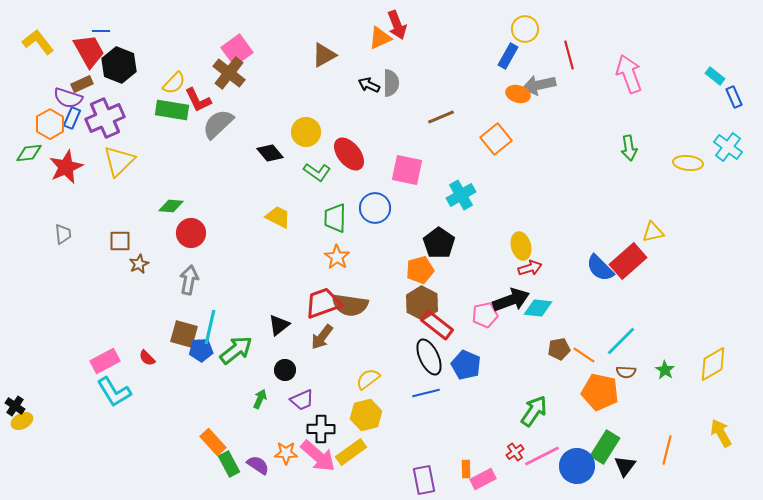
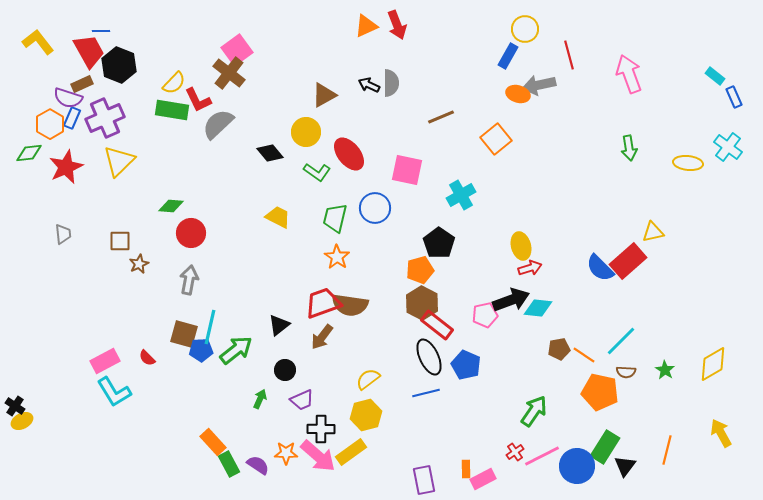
orange triangle at (380, 38): moved 14 px left, 12 px up
brown triangle at (324, 55): moved 40 px down
green trapezoid at (335, 218): rotated 12 degrees clockwise
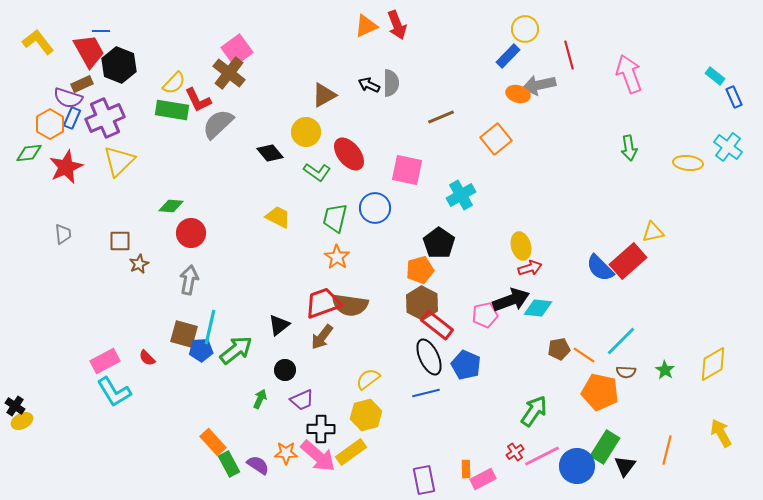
blue rectangle at (508, 56): rotated 15 degrees clockwise
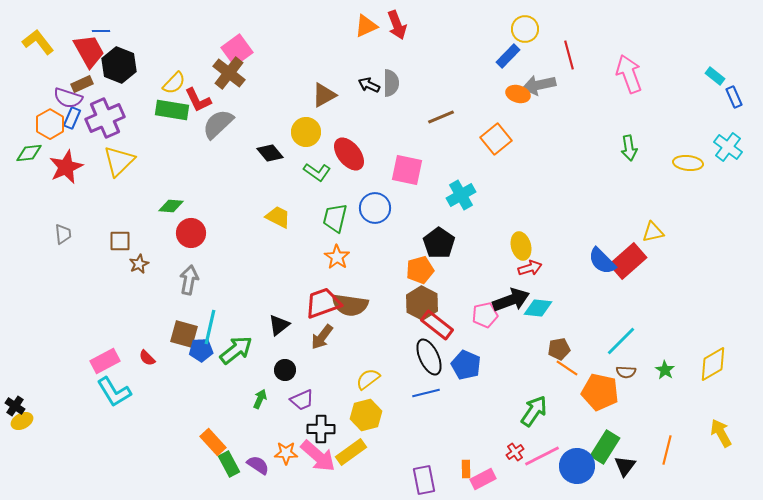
blue semicircle at (600, 268): moved 2 px right, 7 px up
orange line at (584, 355): moved 17 px left, 13 px down
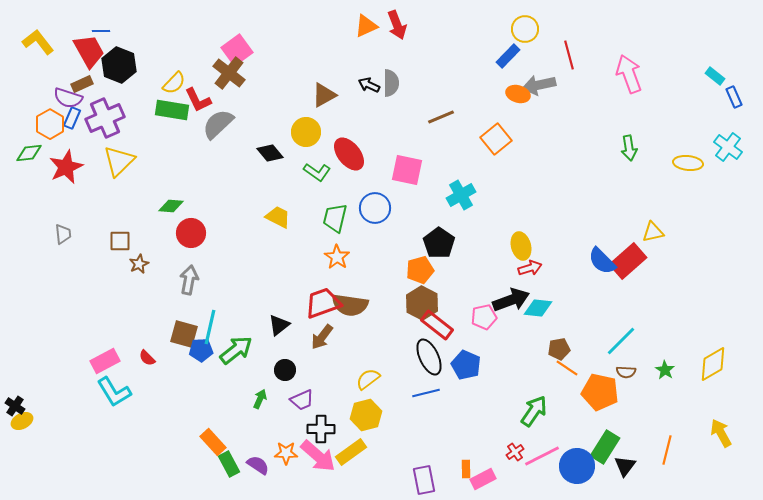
pink pentagon at (485, 315): moved 1 px left, 2 px down
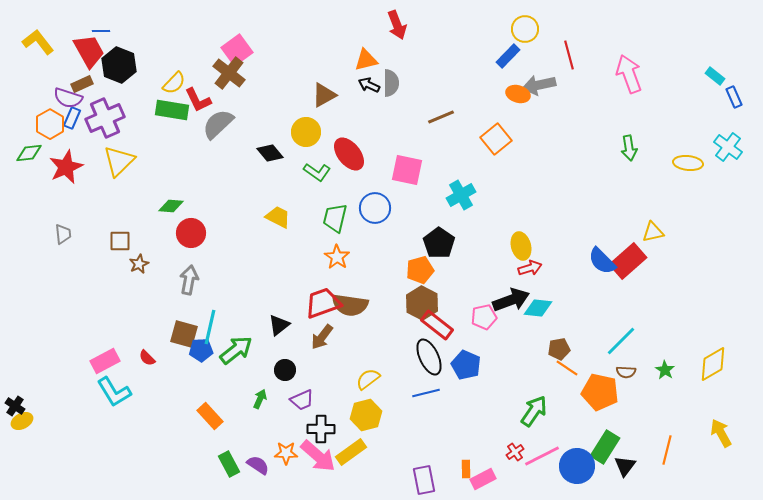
orange triangle at (366, 26): moved 34 px down; rotated 10 degrees clockwise
orange rectangle at (213, 442): moved 3 px left, 26 px up
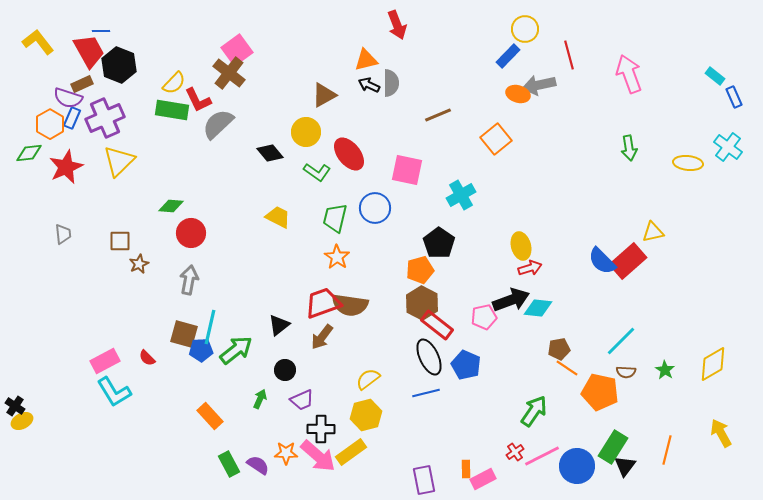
brown line at (441, 117): moved 3 px left, 2 px up
green rectangle at (605, 447): moved 8 px right
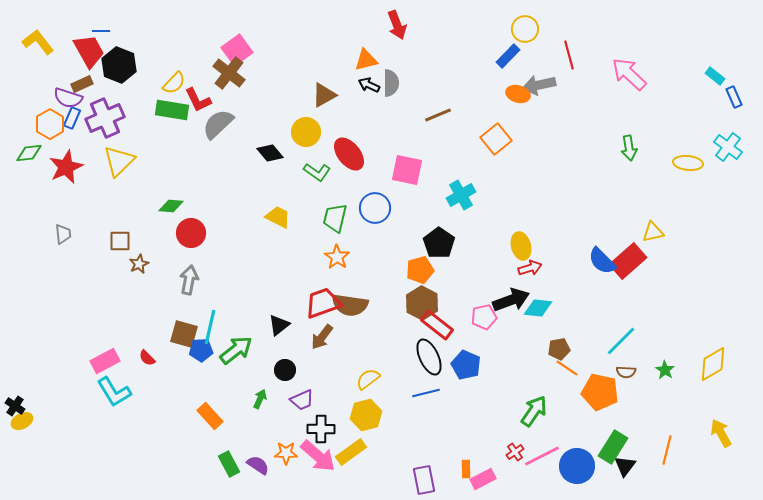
pink arrow at (629, 74): rotated 27 degrees counterclockwise
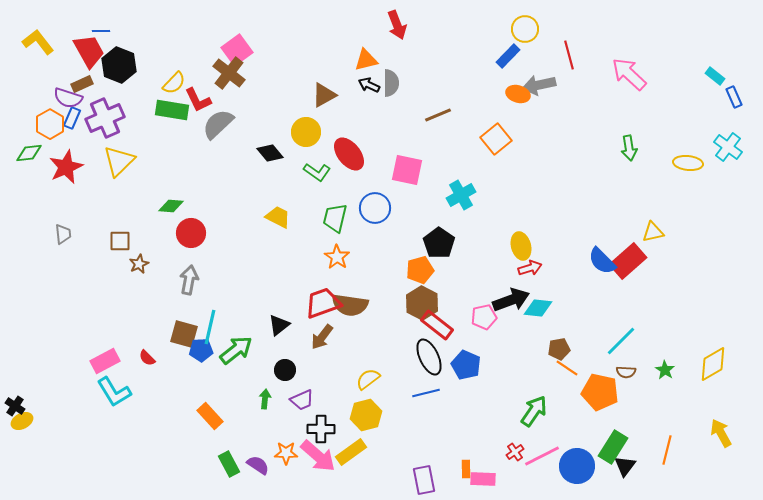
green arrow at (260, 399): moved 5 px right; rotated 18 degrees counterclockwise
pink rectangle at (483, 479): rotated 30 degrees clockwise
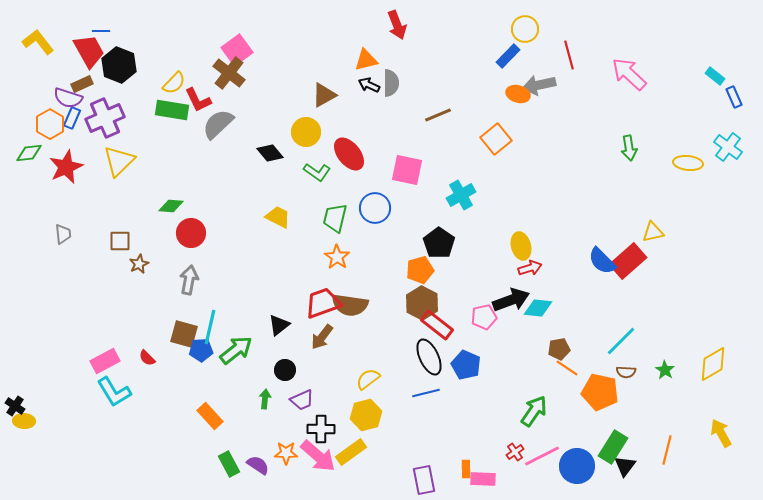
yellow ellipse at (22, 421): moved 2 px right; rotated 30 degrees clockwise
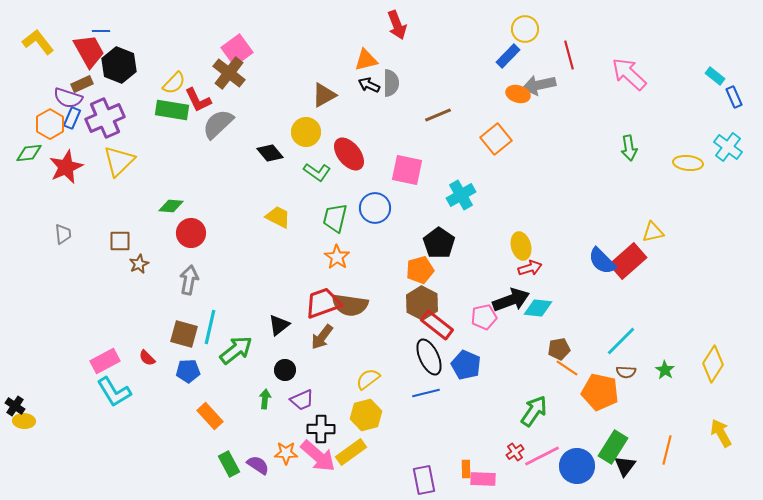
blue pentagon at (201, 350): moved 13 px left, 21 px down
yellow diamond at (713, 364): rotated 27 degrees counterclockwise
